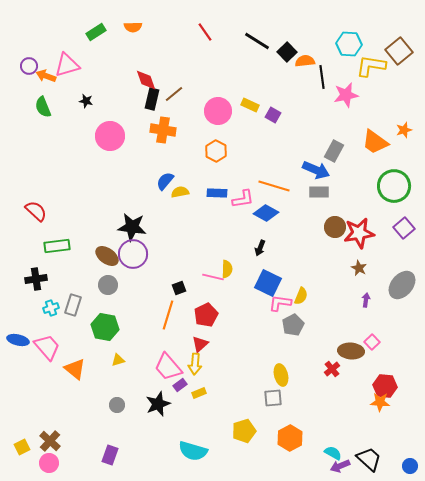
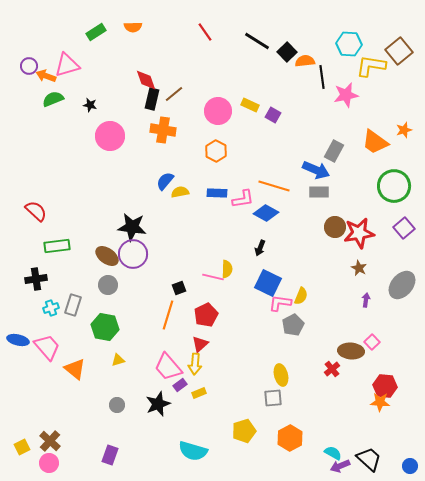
black star at (86, 101): moved 4 px right, 4 px down
green semicircle at (43, 107): moved 10 px right, 8 px up; rotated 90 degrees clockwise
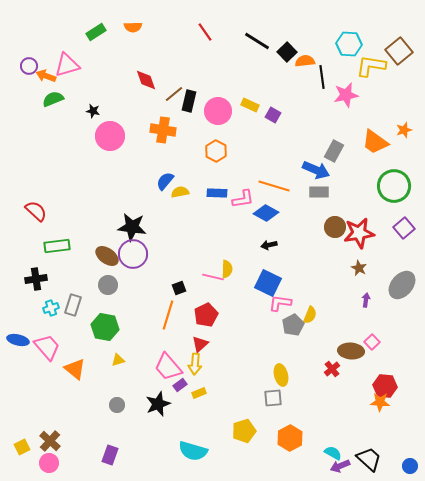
black rectangle at (152, 99): moved 37 px right, 2 px down
black star at (90, 105): moved 3 px right, 6 px down
black arrow at (260, 248): moved 9 px right, 3 px up; rotated 56 degrees clockwise
yellow semicircle at (301, 296): moved 9 px right, 19 px down
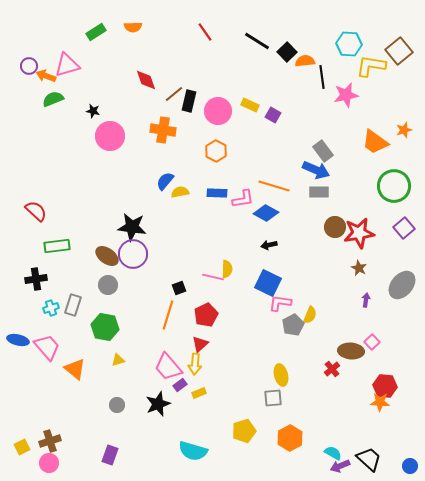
gray rectangle at (334, 151): moved 11 px left; rotated 65 degrees counterclockwise
brown cross at (50, 441): rotated 30 degrees clockwise
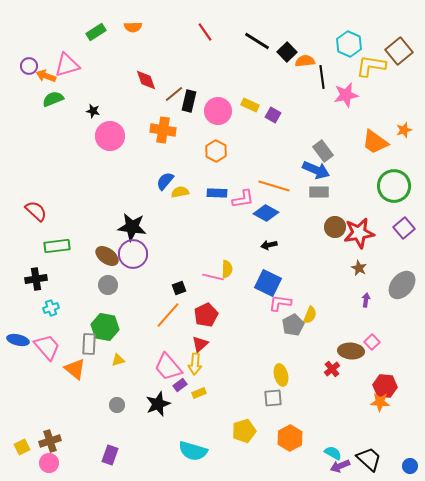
cyan hexagon at (349, 44): rotated 20 degrees clockwise
gray rectangle at (73, 305): moved 16 px right, 39 px down; rotated 15 degrees counterclockwise
orange line at (168, 315): rotated 24 degrees clockwise
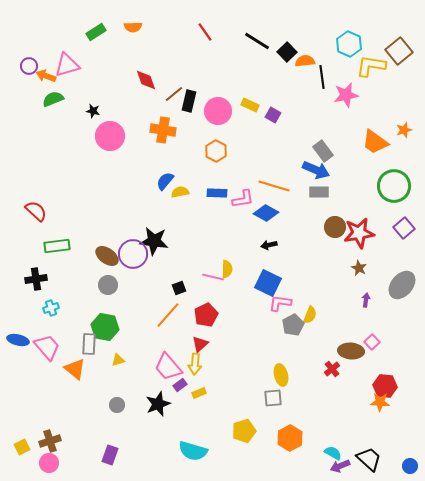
black star at (132, 227): moved 22 px right, 14 px down
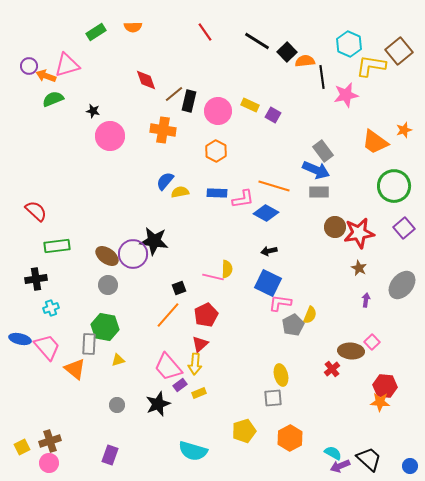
black arrow at (269, 245): moved 6 px down
blue ellipse at (18, 340): moved 2 px right, 1 px up
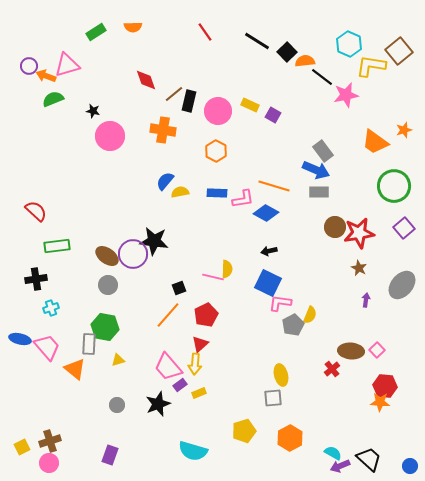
black line at (322, 77): rotated 45 degrees counterclockwise
pink square at (372, 342): moved 5 px right, 8 px down
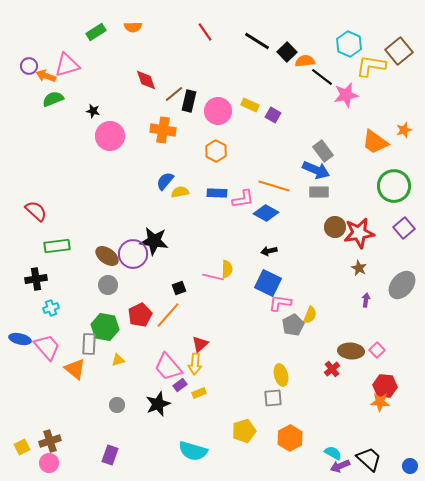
red pentagon at (206, 315): moved 66 px left
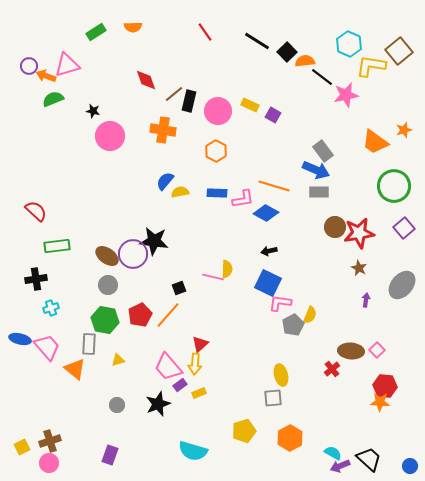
green hexagon at (105, 327): moved 7 px up
